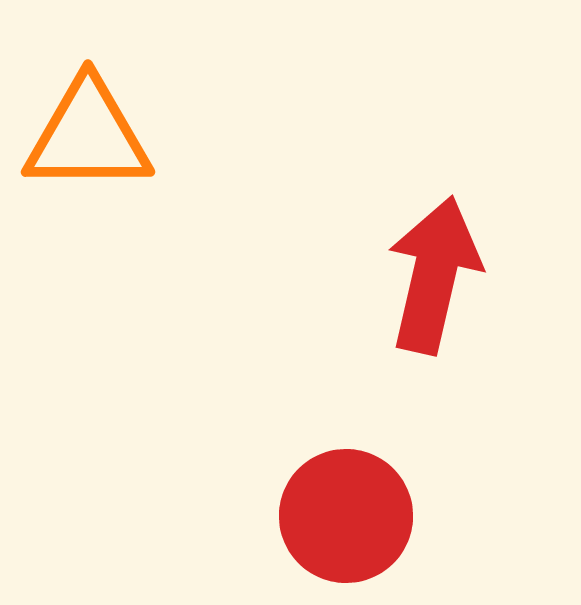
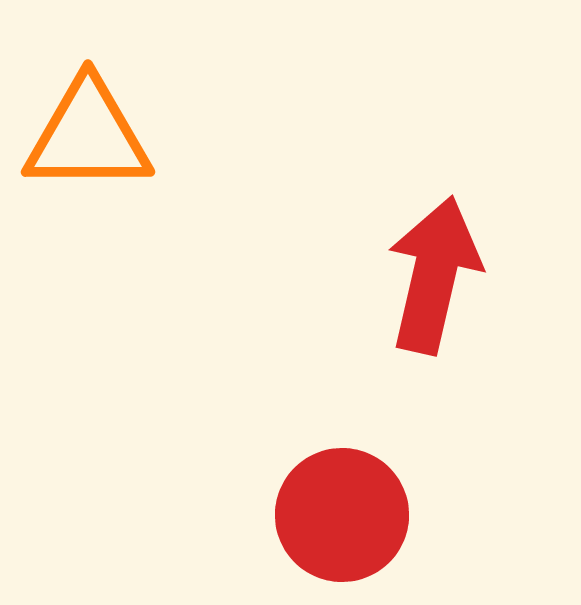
red circle: moved 4 px left, 1 px up
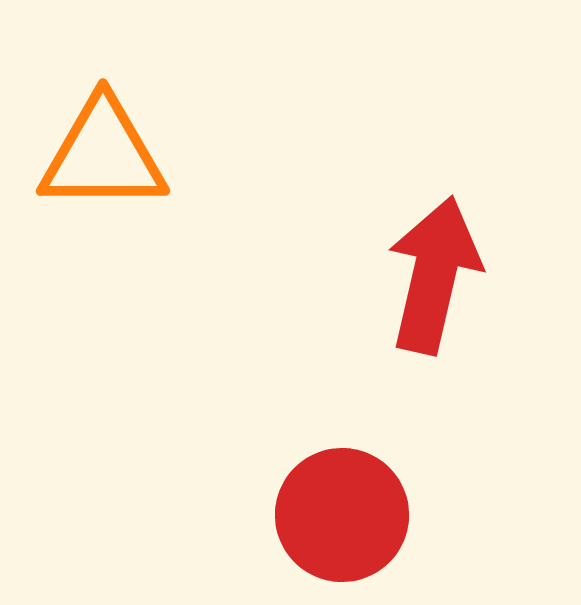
orange triangle: moved 15 px right, 19 px down
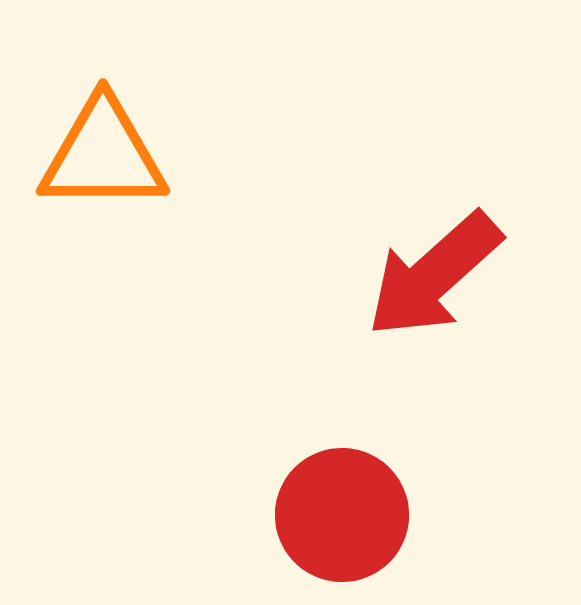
red arrow: rotated 145 degrees counterclockwise
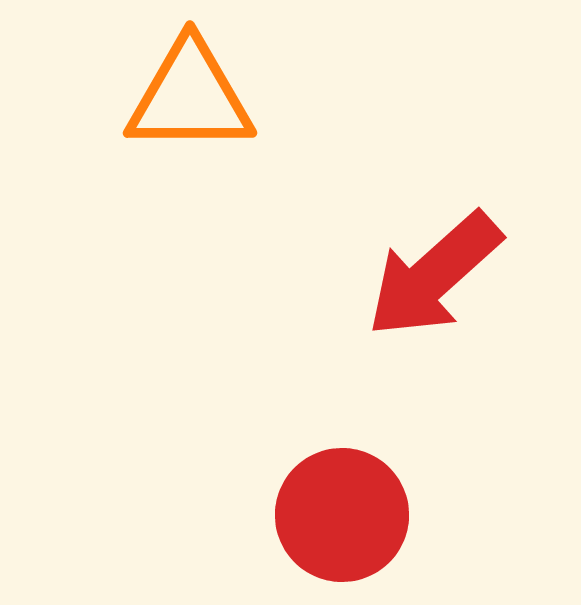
orange triangle: moved 87 px right, 58 px up
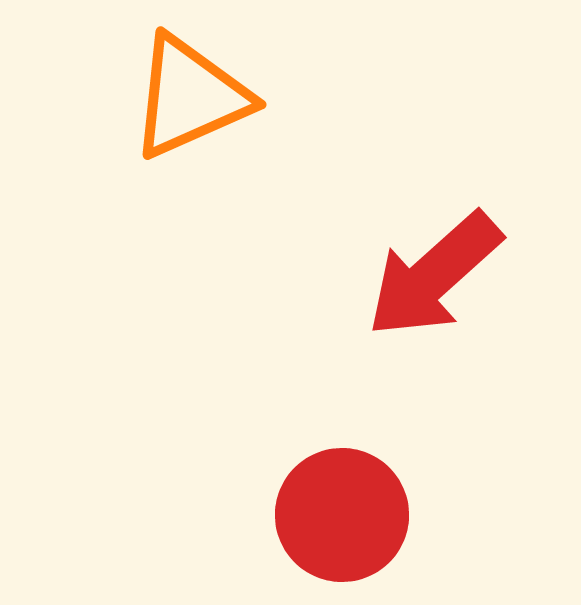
orange triangle: rotated 24 degrees counterclockwise
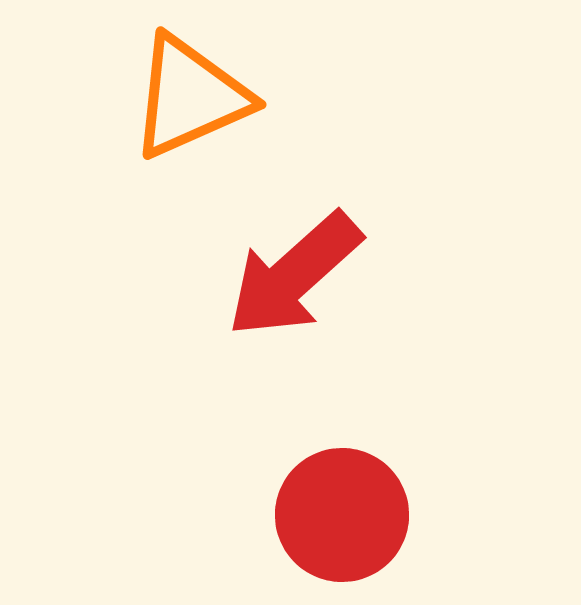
red arrow: moved 140 px left
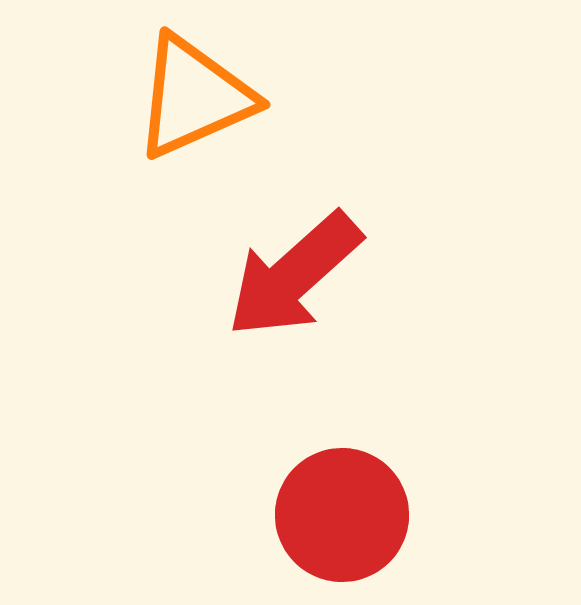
orange triangle: moved 4 px right
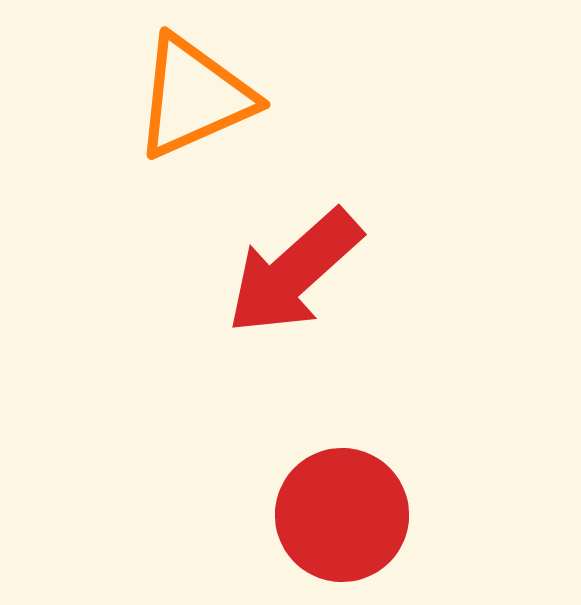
red arrow: moved 3 px up
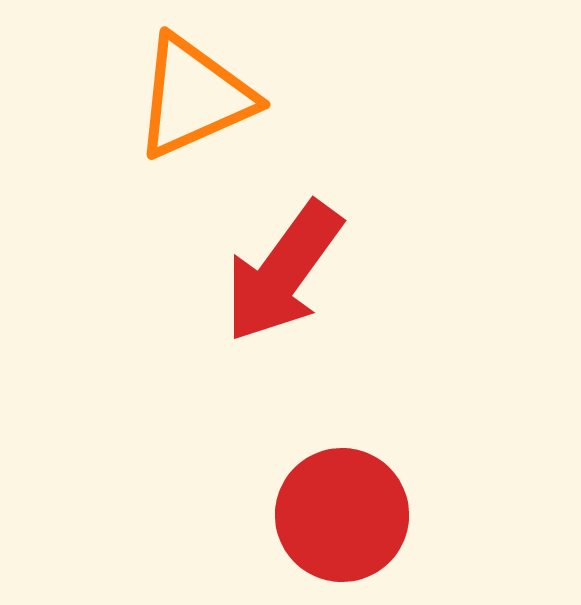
red arrow: moved 11 px left; rotated 12 degrees counterclockwise
